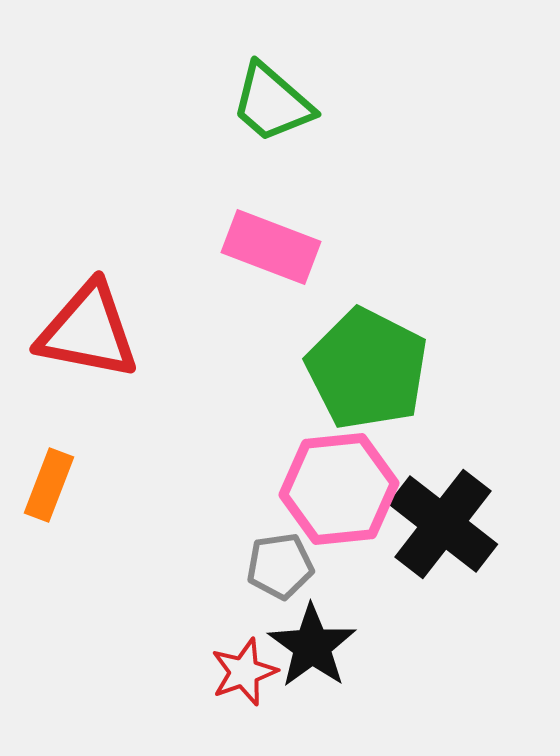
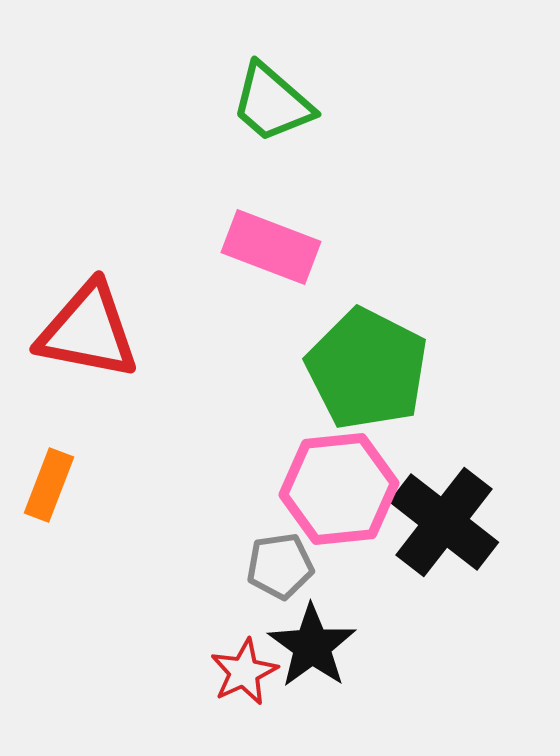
black cross: moved 1 px right, 2 px up
red star: rotated 6 degrees counterclockwise
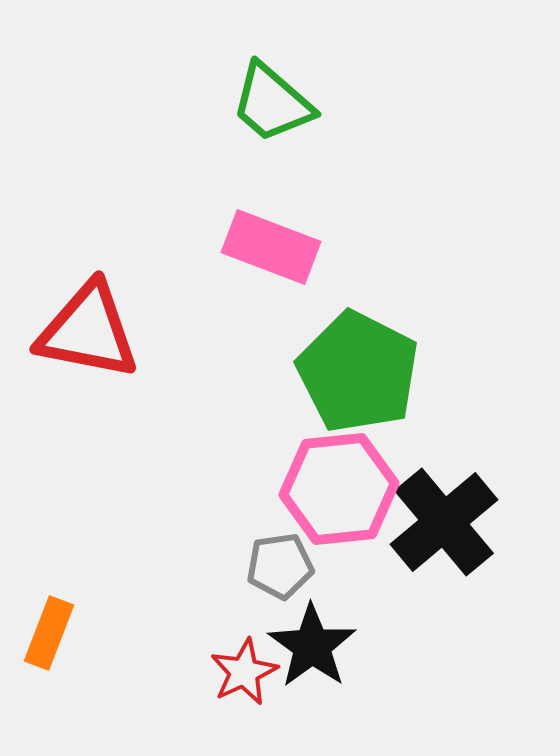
green pentagon: moved 9 px left, 3 px down
orange rectangle: moved 148 px down
black cross: rotated 12 degrees clockwise
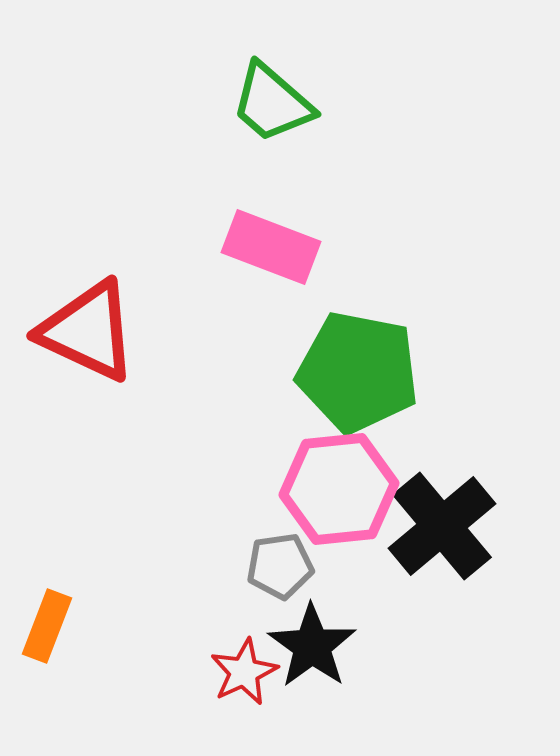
red triangle: rotated 14 degrees clockwise
green pentagon: rotated 16 degrees counterclockwise
black cross: moved 2 px left, 4 px down
orange rectangle: moved 2 px left, 7 px up
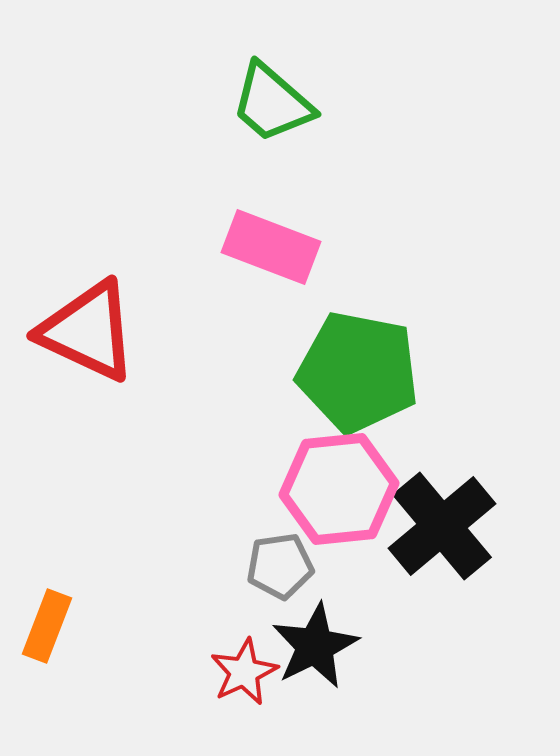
black star: moved 3 px right; rotated 10 degrees clockwise
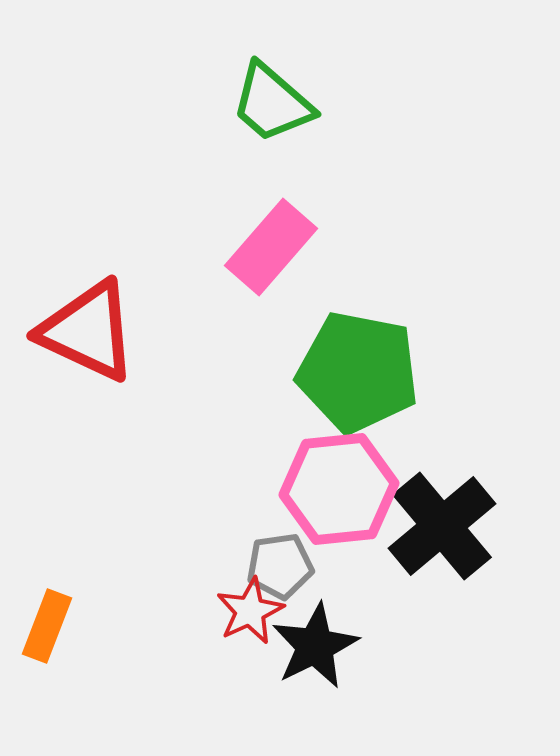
pink rectangle: rotated 70 degrees counterclockwise
red star: moved 6 px right, 61 px up
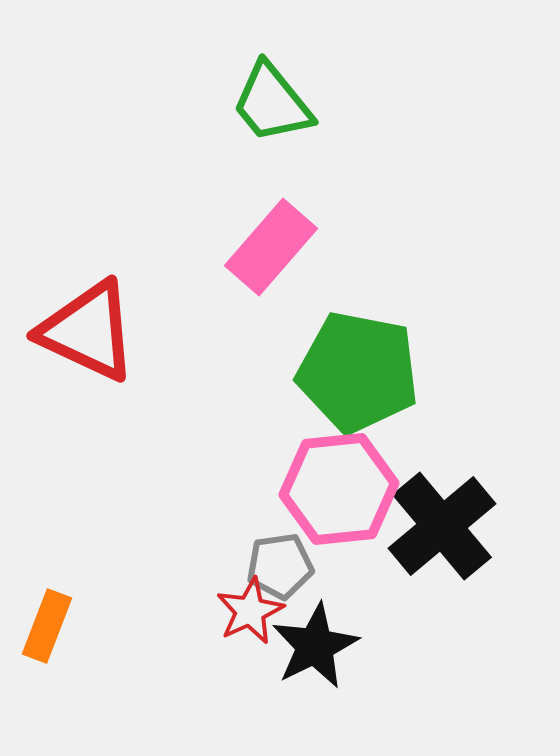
green trapezoid: rotated 10 degrees clockwise
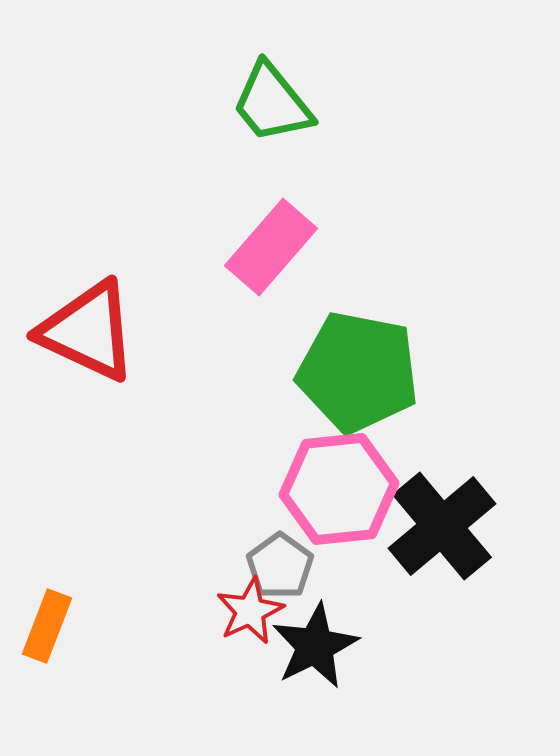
gray pentagon: rotated 28 degrees counterclockwise
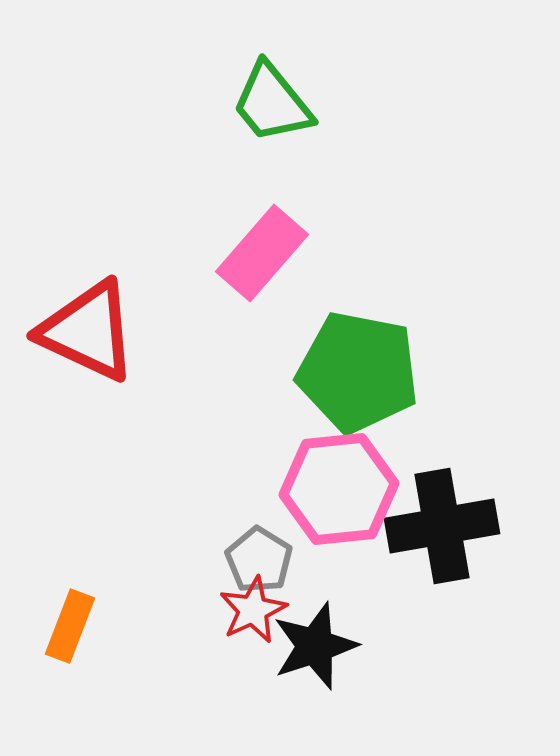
pink rectangle: moved 9 px left, 6 px down
black cross: rotated 30 degrees clockwise
gray pentagon: moved 21 px left, 6 px up; rotated 4 degrees counterclockwise
red star: moved 3 px right, 1 px up
orange rectangle: moved 23 px right
black star: rotated 8 degrees clockwise
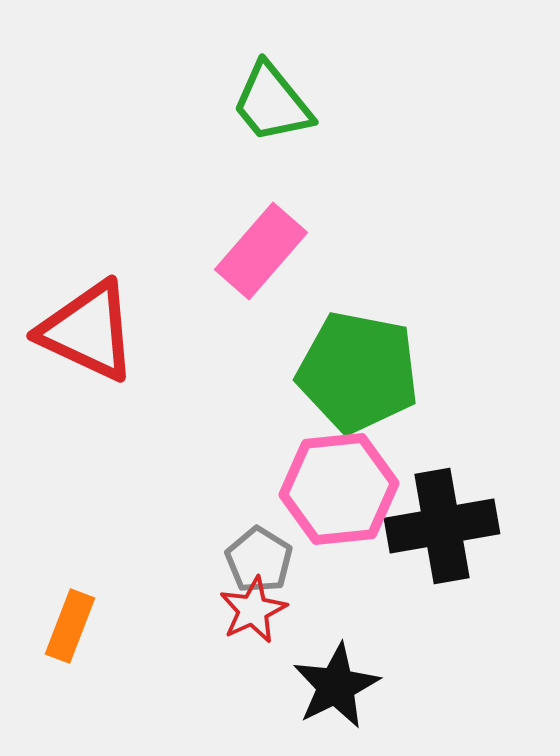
pink rectangle: moved 1 px left, 2 px up
black star: moved 21 px right, 40 px down; rotated 8 degrees counterclockwise
